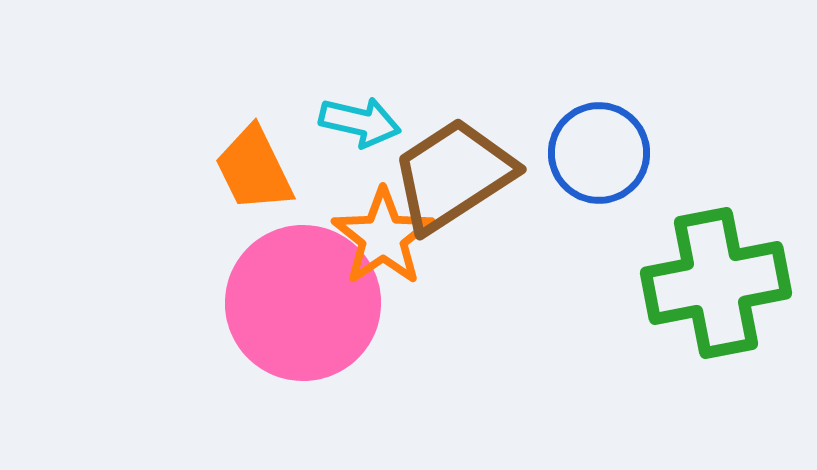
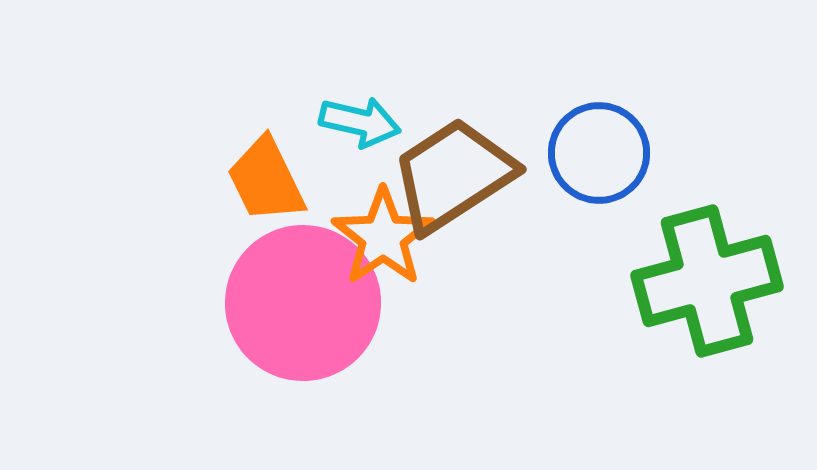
orange trapezoid: moved 12 px right, 11 px down
green cross: moved 9 px left, 2 px up; rotated 4 degrees counterclockwise
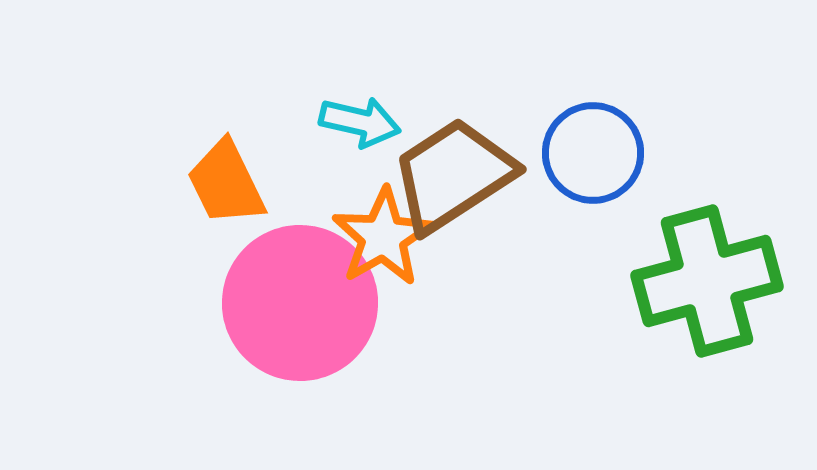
blue circle: moved 6 px left
orange trapezoid: moved 40 px left, 3 px down
orange star: rotated 4 degrees clockwise
pink circle: moved 3 px left
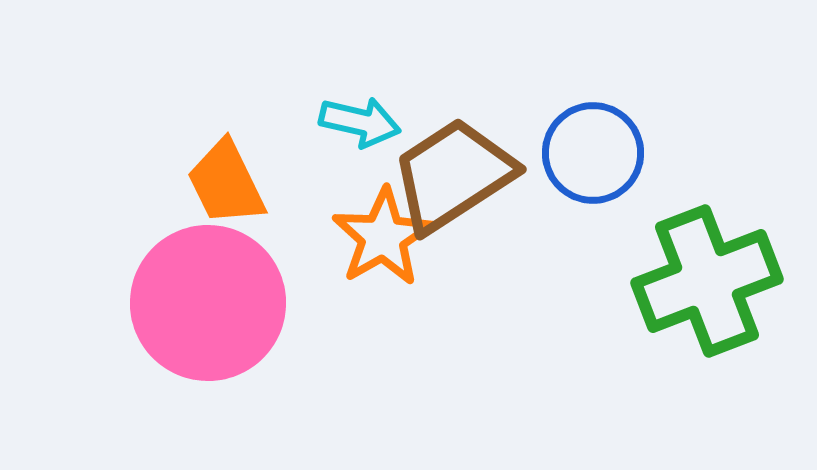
green cross: rotated 6 degrees counterclockwise
pink circle: moved 92 px left
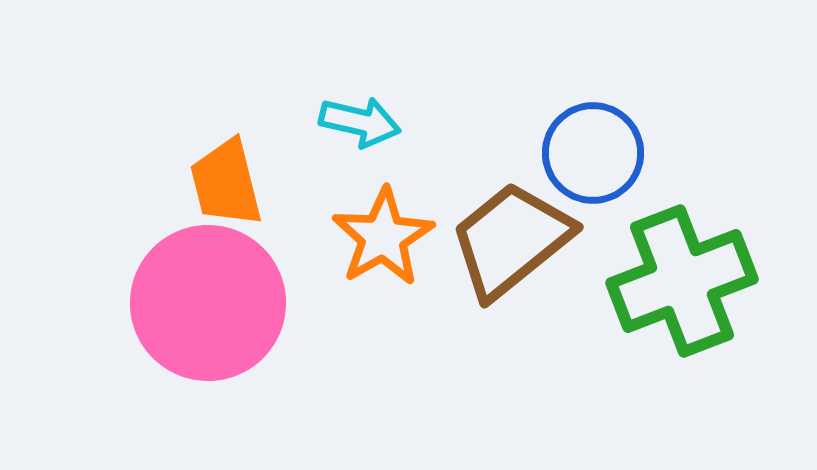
brown trapezoid: moved 58 px right, 65 px down; rotated 6 degrees counterclockwise
orange trapezoid: rotated 12 degrees clockwise
green cross: moved 25 px left
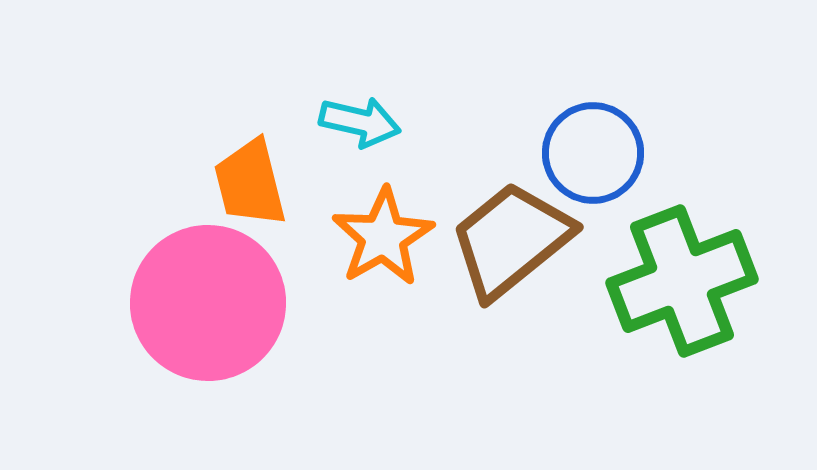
orange trapezoid: moved 24 px right
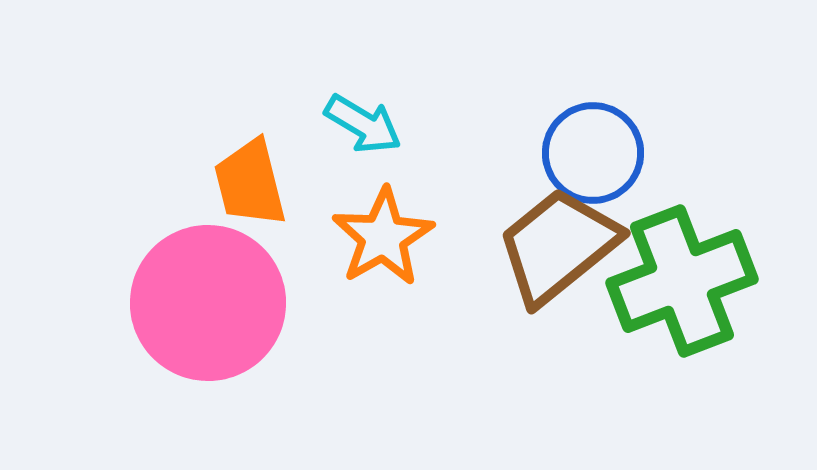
cyan arrow: moved 3 px right, 2 px down; rotated 18 degrees clockwise
brown trapezoid: moved 47 px right, 6 px down
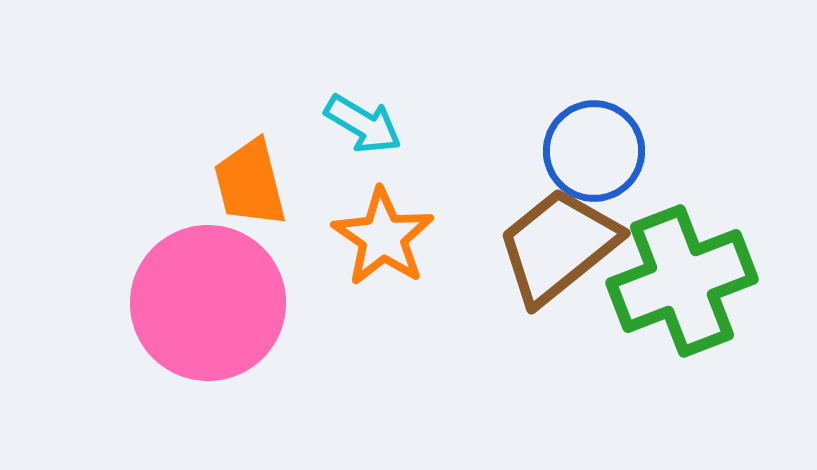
blue circle: moved 1 px right, 2 px up
orange star: rotated 8 degrees counterclockwise
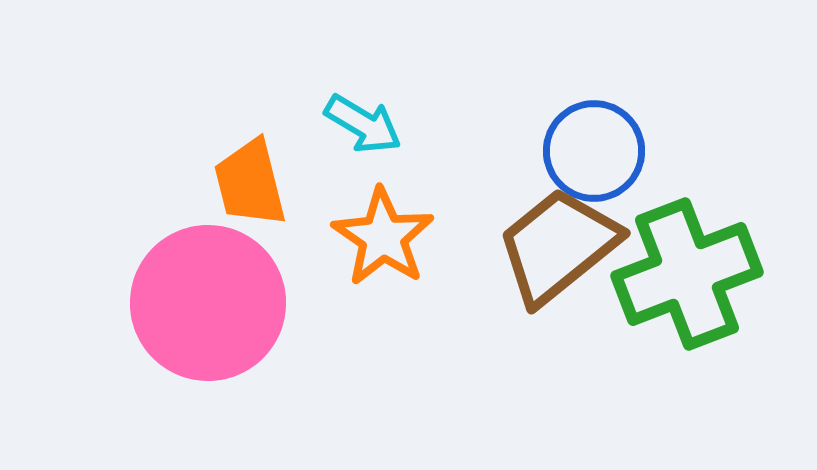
green cross: moved 5 px right, 7 px up
